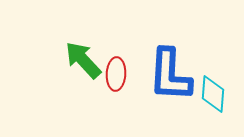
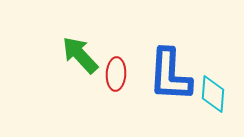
green arrow: moved 3 px left, 5 px up
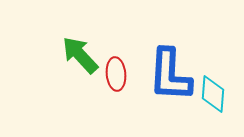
red ellipse: rotated 8 degrees counterclockwise
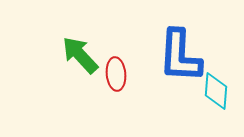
blue L-shape: moved 10 px right, 19 px up
cyan diamond: moved 3 px right, 3 px up
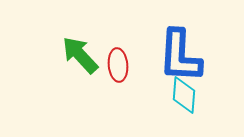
red ellipse: moved 2 px right, 9 px up
cyan diamond: moved 32 px left, 4 px down
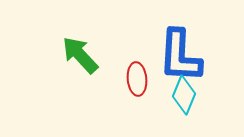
red ellipse: moved 19 px right, 14 px down
cyan diamond: rotated 18 degrees clockwise
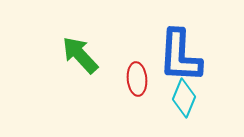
cyan diamond: moved 3 px down
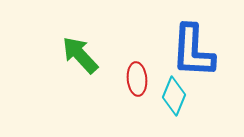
blue L-shape: moved 13 px right, 5 px up
cyan diamond: moved 10 px left, 2 px up
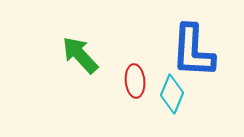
red ellipse: moved 2 px left, 2 px down
cyan diamond: moved 2 px left, 2 px up
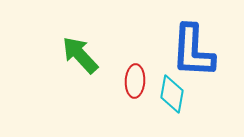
red ellipse: rotated 8 degrees clockwise
cyan diamond: rotated 12 degrees counterclockwise
